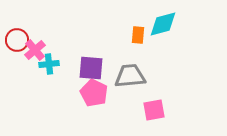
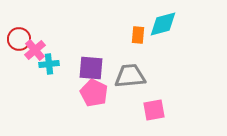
red circle: moved 2 px right, 1 px up
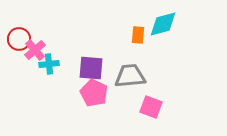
pink square: moved 3 px left, 3 px up; rotated 30 degrees clockwise
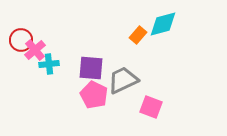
orange rectangle: rotated 36 degrees clockwise
red circle: moved 2 px right, 1 px down
gray trapezoid: moved 7 px left, 4 px down; rotated 20 degrees counterclockwise
pink pentagon: moved 2 px down
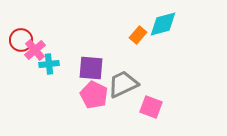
gray trapezoid: moved 4 px down
